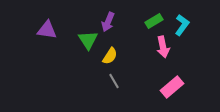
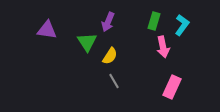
green rectangle: rotated 42 degrees counterclockwise
green triangle: moved 1 px left, 2 px down
pink rectangle: rotated 25 degrees counterclockwise
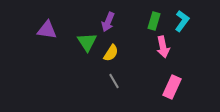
cyan L-shape: moved 4 px up
yellow semicircle: moved 1 px right, 3 px up
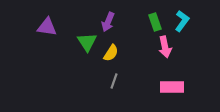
green rectangle: moved 1 px right, 1 px down; rotated 36 degrees counterclockwise
purple triangle: moved 3 px up
pink arrow: moved 2 px right
gray line: rotated 49 degrees clockwise
pink rectangle: rotated 65 degrees clockwise
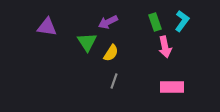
purple arrow: rotated 42 degrees clockwise
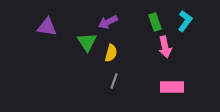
cyan L-shape: moved 3 px right
yellow semicircle: rotated 18 degrees counterclockwise
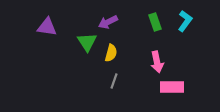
pink arrow: moved 8 px left, 15 px down
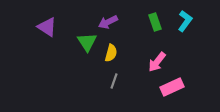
purple triangle: rotated 25 degrees clockwise
pink arrow: rotated 50 degrees clockwise
pink rectangle: rotated 25 degrees counterclockwise
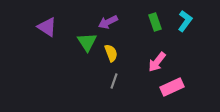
yellow semicircle: rotated 36 degrees counterclockwise
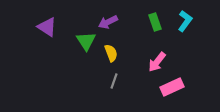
green triangle: moved 1 px left, 1 px up
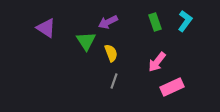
purple triangle: moved 1 px left, 1 px down
